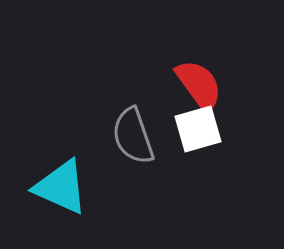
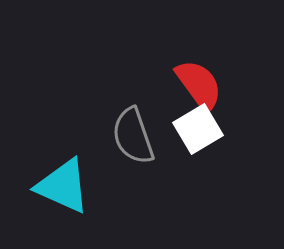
white square: rotated 15 degrees counterclockwise
cyan triangle: moved 2 px right, 1 px up
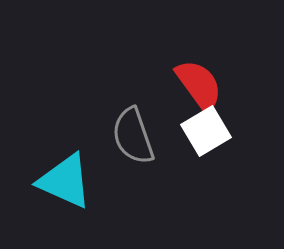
white square: moved 8 px right, 2 px down
cyan triangle: moved 2 px right, 5 px up
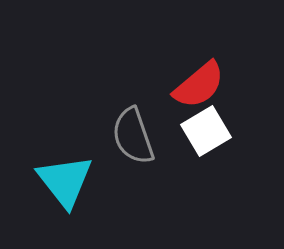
red semicircle: rotated 86 degrees clockwise
cyan triangle: rotated 28 degrees clockwise
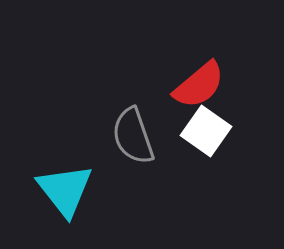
white square: rotated 24 degrees counterclockwise
cyan triangle: moved 9 px down
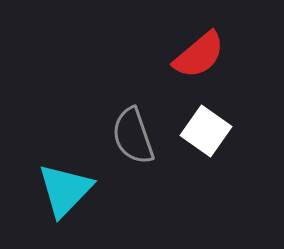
red semicircle: moved 30 px up
cyan triangle: rotated 22 degrees clockwise
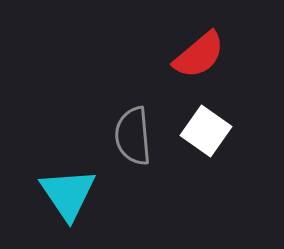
gray semicircle: rotated 14 degrees clockwise
cyan triangle: moved 3 px right, 4 px down; rotated 18 degrees counterclockwise
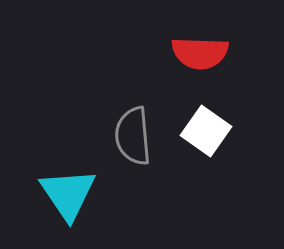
red semicircle: moved 1 px right, 2 px up; rotated 42 degrees clockwise
